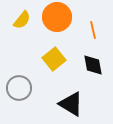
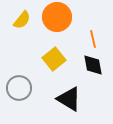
orange line: moved 9 px down
black triangle: moved 2 px left, 5 px up
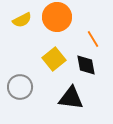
yellow semicircle: rotated 24 degrees clockwise
orange line: rotated 18 degrees counterclockwise
black diamond: moved 7 px left
gray circle: moved 1 px right, 1 px up
black triangle: moved 2 px right, 1 px up; rotated 24 degrees counterclockwise
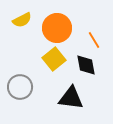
orange circle: moved 11 px down
orange line: moved 1 px right, 1 px down
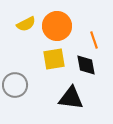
yellow semicircle: moved 4 px right, 4 px down
orange circle: moved 2 px up
orange line: rotated 12 degrees clockwise
yellow square: rotated 30 degrees clockwise
gray circle: moved 5 px left, 2 px up
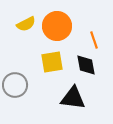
yellow square: moved 2 px left, 3 px down
black triangle: moved 2 px right
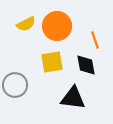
orange line: moved 1 px right
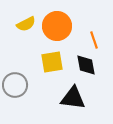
orange line: moved 1 px left
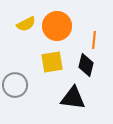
orange line: rotated 24 degrees clockwise
black diamond: rotated 25 degrees clockwise
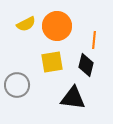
gray circle: moved 2 px right
